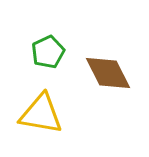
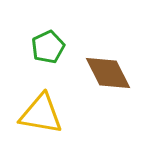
green pentagon: moved 5 px up
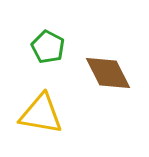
green pentagon: rotated 20 degrees counterclockwise
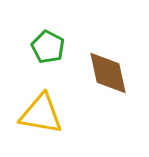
brown diamond: rotated 15 degrees clockwise
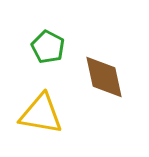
brown diamond: moved 4 px left, 4 px down
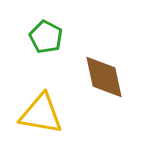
green pentagon: moved 2 px left, 10 px up
